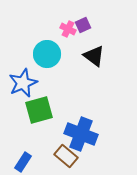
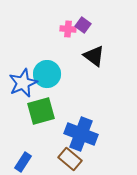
purple square: rotated 28 degrees counterclockwise
pink cross: rotated 21 degrees counterclockwise
cyan circle: moved 20 px down
green square: moved 2 px right, 1 px down
brown rectangle: moved 4 px right, 3 px down
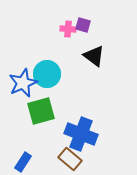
purple square: rotated 21 degrees counterclockwise
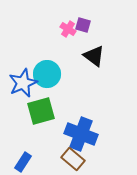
pink cross: rotated 28 degrees clockwise
brown rectangle: moved 3 px right
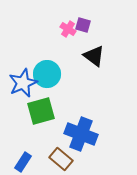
brown rectangle: moved 12 px left
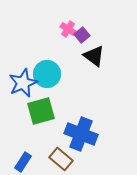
purple square: moved 1 px left, 10 px down; rotated 35 degrees clockwise
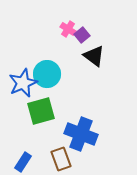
brown rectangle: rotated 30 degrees clockwise
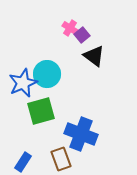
pink cross: moved 2 px right, 1 px up
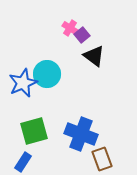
green square: moved 7 px left, 20 px down
brown rectangle: moved 41 px right
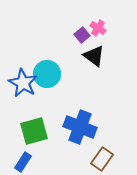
pink cross: moved 28 px right
blue star: rotated 20 degrees counterclockwise
blue cross: moved 1 px left, 7 px up
brown rectangle: rotated 55 degrees clockwise
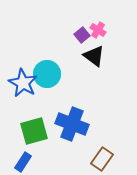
pink cross: moved 2 px down
blue cross: moved 8 px left, 3 px up
